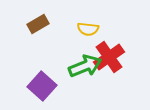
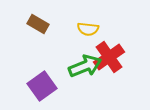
brown rectangle: rotated 60 degrees clockwise
purple square: rotated 12 degrees clockwise
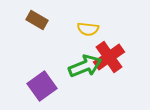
brown rectangle: moved 1 px left, 4 px up
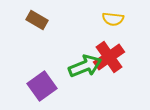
yellow semicircle: moved 25 px right, 10 px up
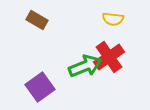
purple square: moved 2 px left, 1 px down
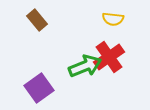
brown rectangle: rotated 20 degrees clockwise
purple square: moved 1 px left, 1 px down
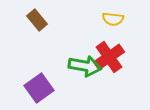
green arrow: rotated 32 degrees clockwise
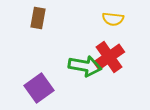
brown rectangle: moved 1 px right, 2 px up; rotated 50 degrees clockwise
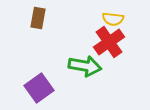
red cross: moved 15 px up
